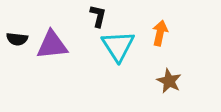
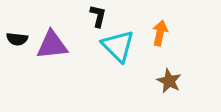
cyan triangle: rotated 12 degrees counterclockwise
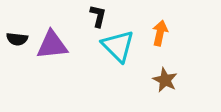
brown star: moved 4 px left, 1 px up
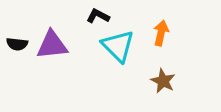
black L-shape: rotated 75 degrees counterclockwise
orange arrow: moved 1 px right
black semicircle: moved 5 px down
brown star: moved 2 px left, 1 px down
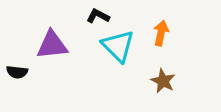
black semicircle: moved 28 px down
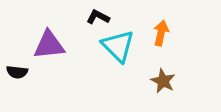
black L-shape: moved 1 px down
purple triangle: moved 3 px left
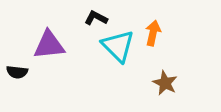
black L-shape: moved 2 px left, 1 px down
orange arrow: moved 8 px left
brown star: moved 2 px right, 2 px down
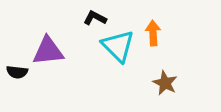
black L-shape: moved 1 px left
orange arrow: rotated 15 degrees counterclockwise
purple triangle: moved 1 px left, 6 px down
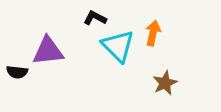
orange arrow: rotated 15 degrees clockwise
brown star: rotated 20 degrees clockwise
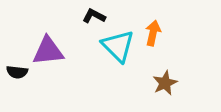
black L-shape: moved 1 px left, 2 px up
